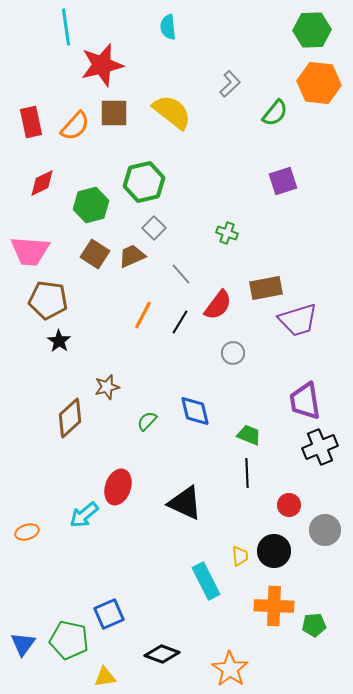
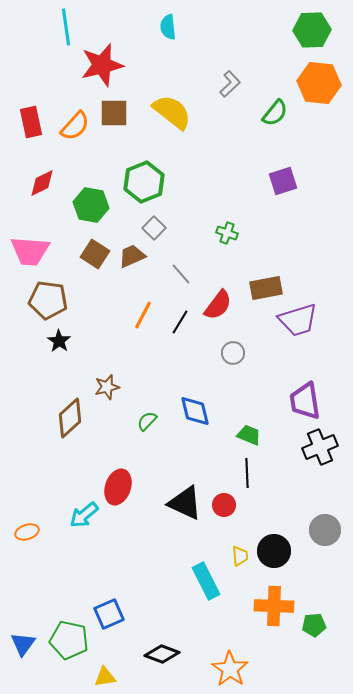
green hexagon at (144, 182): rotated 9 degrees counterclockwise
green hexagon at (91, 205): rotated 24 degrees clockwise
red circle at (289, 505): moved 65 px left
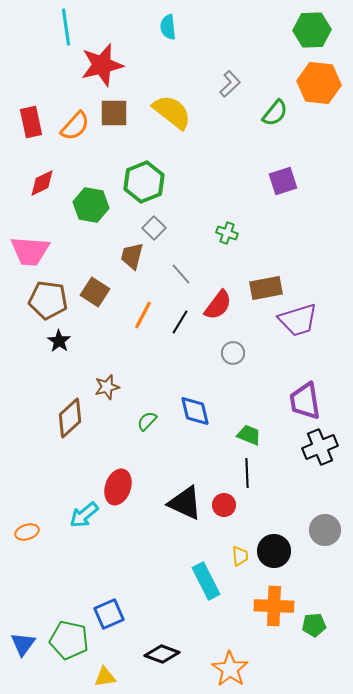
brown square at (95, 254): moved 38 px down
brown trapezoid at (132, 256): rotated 52 degrees counterclockwise
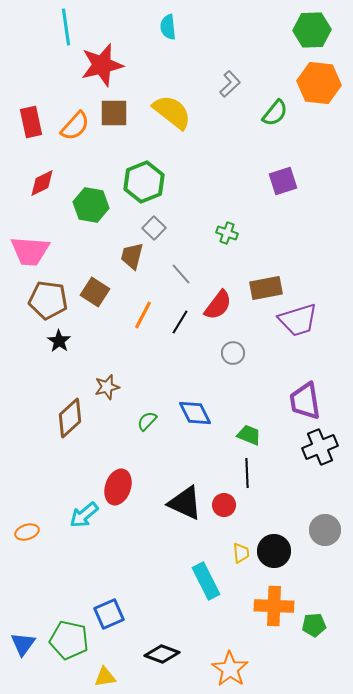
blue diamond at (195, 411): moved 2 px down; rotated 12 degrees counterclockwise
yellow trapezoid at (240, 556): moved 1 px right, 3 px up
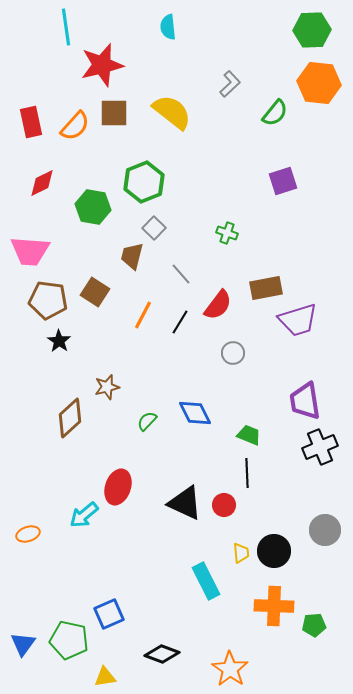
green hexagon at (91, 205): moved 2 px right, 2 px down
orange ellipse at (27, 532): moved 1 px right, 2 px down
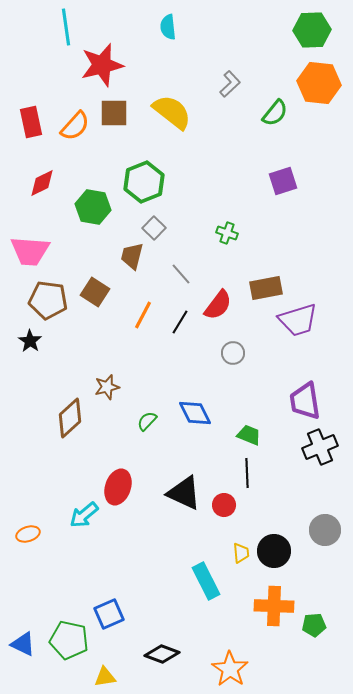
black star at (59, 341): moved 29 px left
black triangle at (185, 503): moved 1 px left, 10 px up
blue triangle at (23, 644): rotated 40 degrees counterclockwise
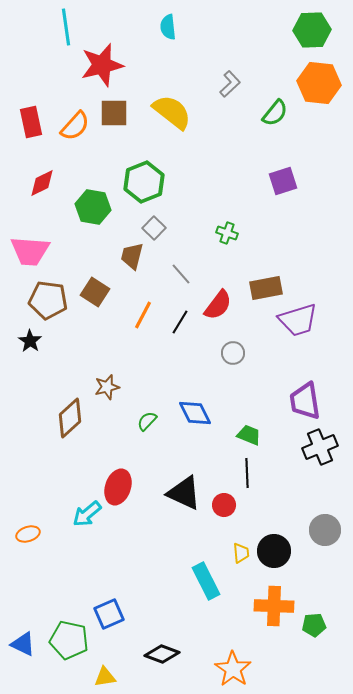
cyan arrow at (84, 515): moved 3 px right, 1 px up
orange star at (230, 669): moved 3 px right
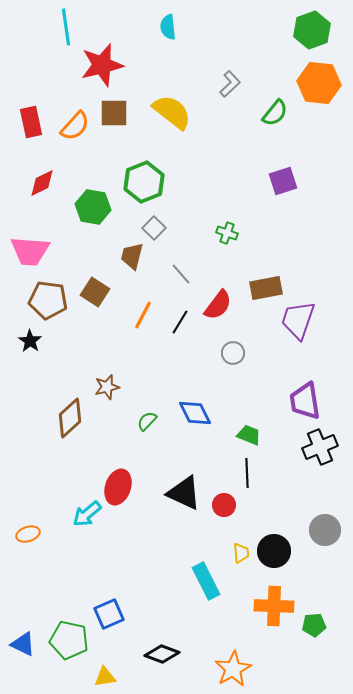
green hexagon at (312, 30): rotated 18 degrees counterclockwise
purple trapezoid at (298, 320): rotated 126 degrees clockwise
orange star at (233, 669): rotated 9 degrees clockwise
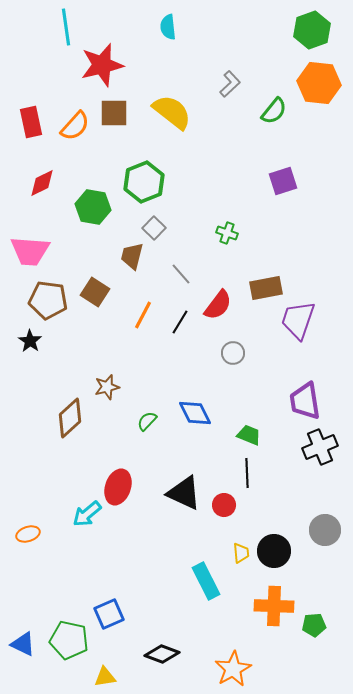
green semicircle at (275, 113): moved 1 px left, 2 px up
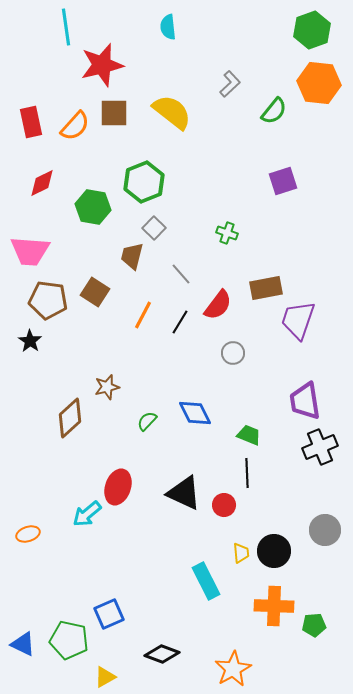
yellow triangle at (105, 677): rotated 20 degrees counterclockwise
